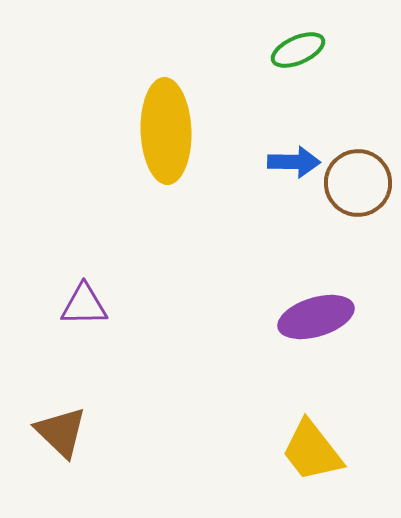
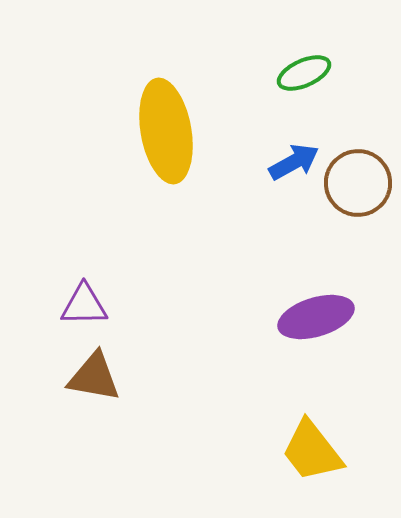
green ellipse: moved 6 px right, 23 px down
yellow ellipse: rotated 8 degrees counterclockwise
blue arrow: rotated 30 degrees counterclockwise
brown triangle: moved 33 px right, 55 px up; rotated 34 degrees counterclockwise
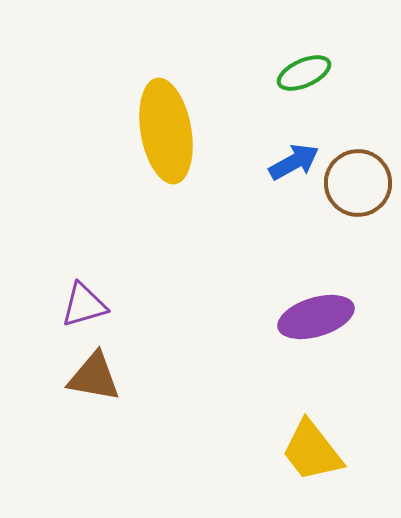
purple triangle: rotated 15 degrees counterclockwise
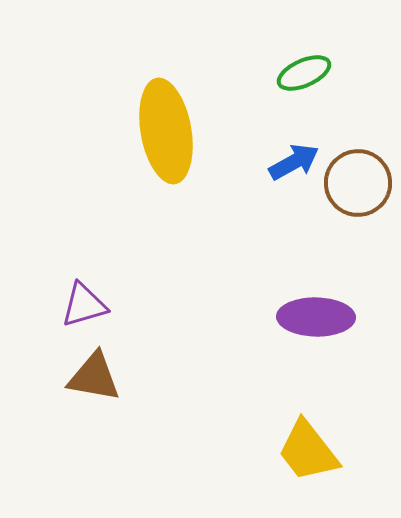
purple ellipse: rotated 18 degrees clockwise
yellow trapezoid: moved 4 px left
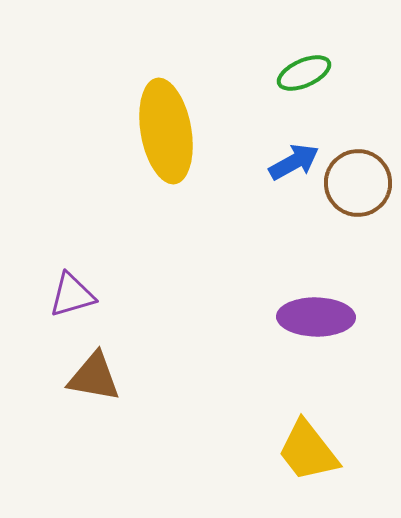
purple triangle: moved 12 px left, 10 px up
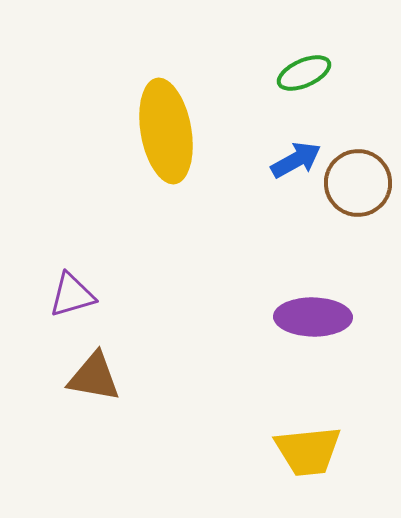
blue arrow: moved 2 px right, 2 px up
purple ellipse: moved 3 px left
yellow trapezoid: rotated 58 degrees counterclockwise
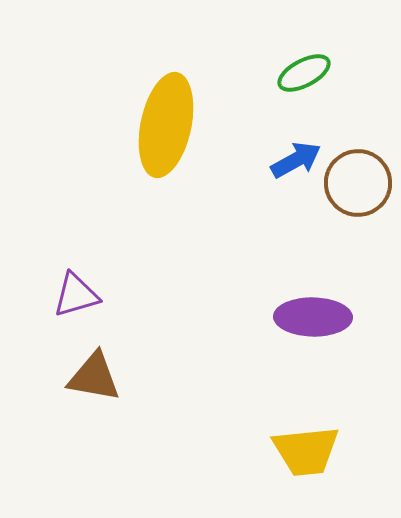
green ellipse: rotated 4 degrees counterclockwise
yellow ellipse: moved 6 px up; rotated 22 degrees clockwise
purple triangle: moved 4 px right
yellow trapezoid: moved 2 px left
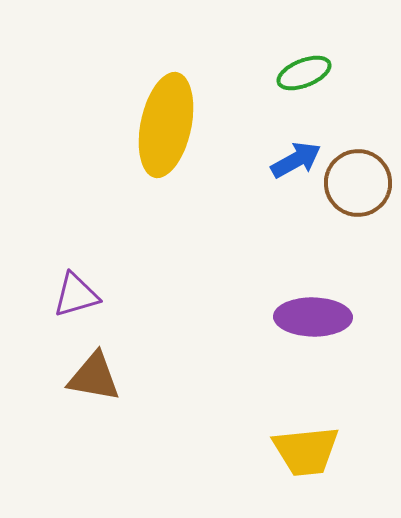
green ellipse: rotated 6 degrees clockwise
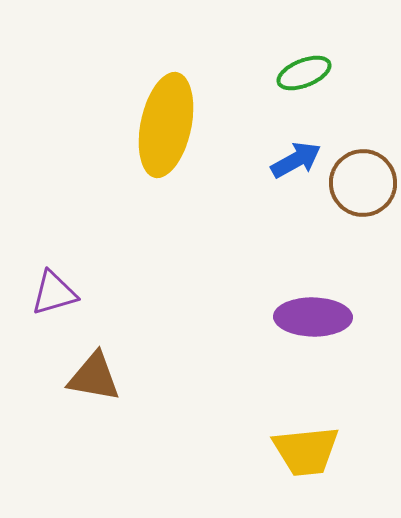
brown circle: moved 5 px right
purple triangle: moved 22 px left, 2 px up
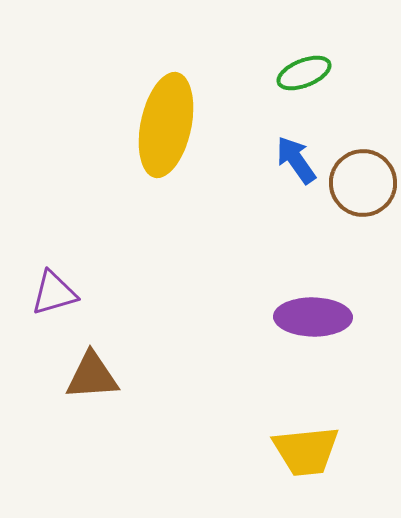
blue arrow: rotated 96 degrees counterclockwise
brown triangle: moved 2 px left, 1 px up; rotated 14 degrees counterclockwise
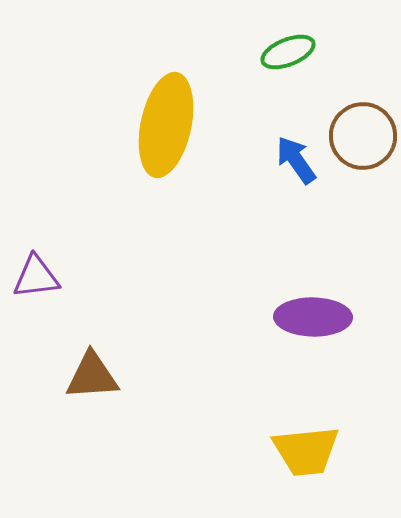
green ellipse: moved 16 px left, 21 px up
brown circle: moved 47 px up
purple triangle: moved 18 px left, 16 px up; rotated 9 degrees clockwise
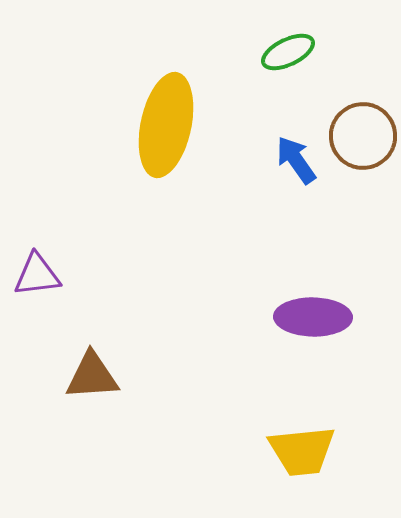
green ellipse: rotated 4 degrees counterclockwise
purple triangle: moved 1 px right, 2 px up
yellow trapezoid: moved 4 px left
